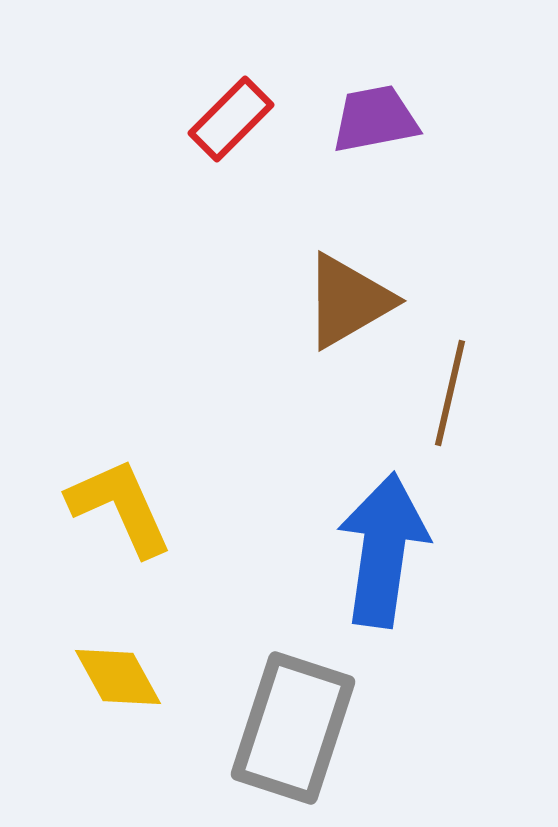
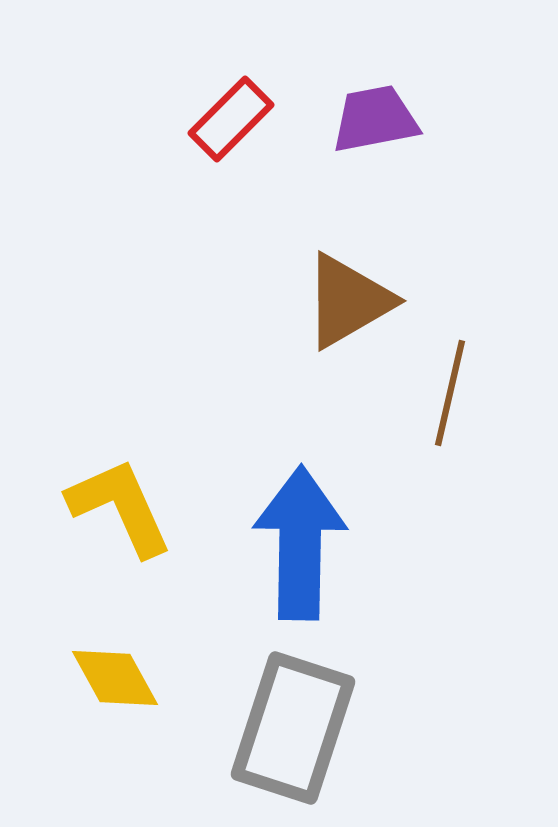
blue arrow: moved 83 px left, 7 px up; rotated 7 degrees counterclockwise
yellow diamond: moved 3 px left, 1 px down
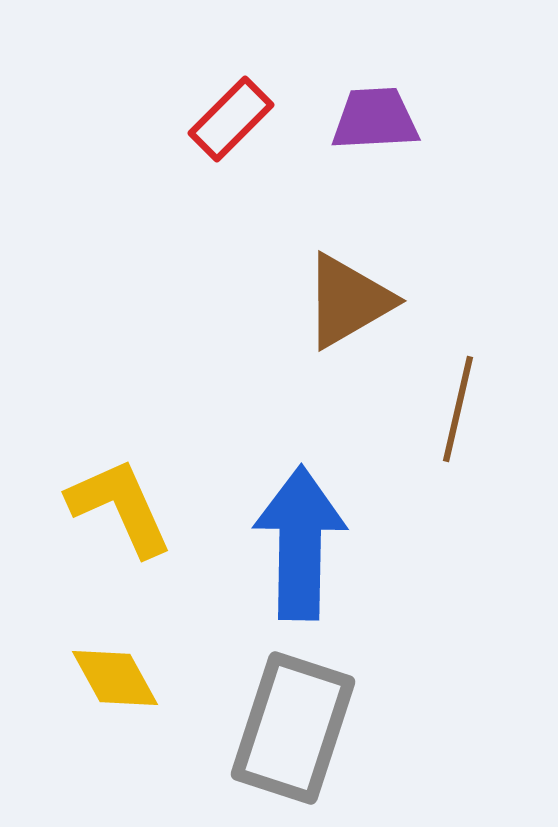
purple trapezoid: rotated 8 degrees clockwise
brown line: moved 8 px right, 16 px down
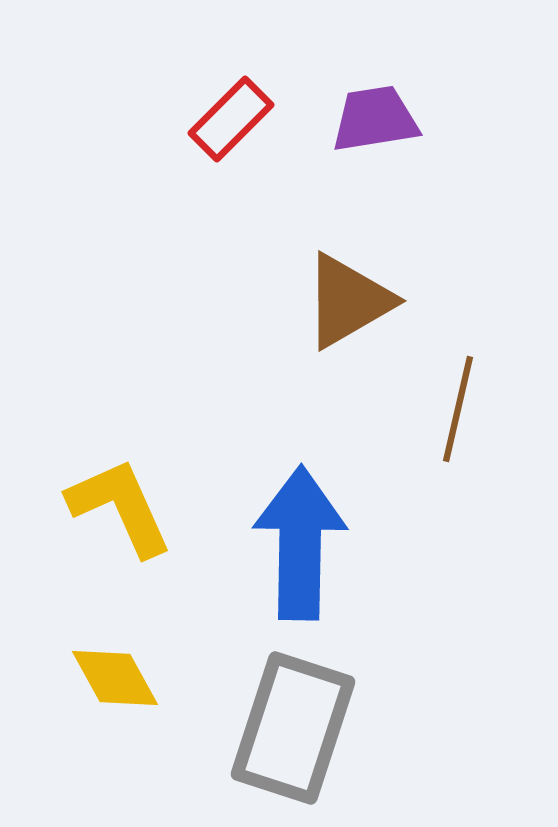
purple trapezoid: rotated 6 degrees counterclockwise
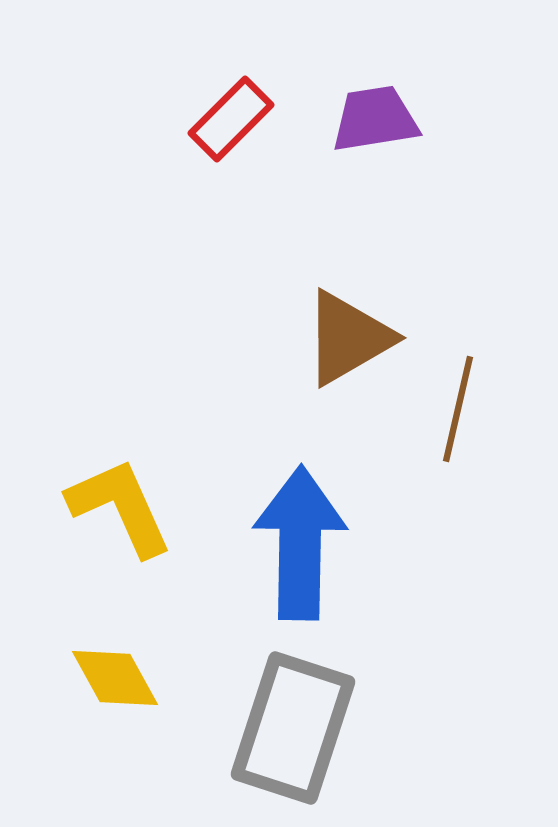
brown triangle: moved 37 px down
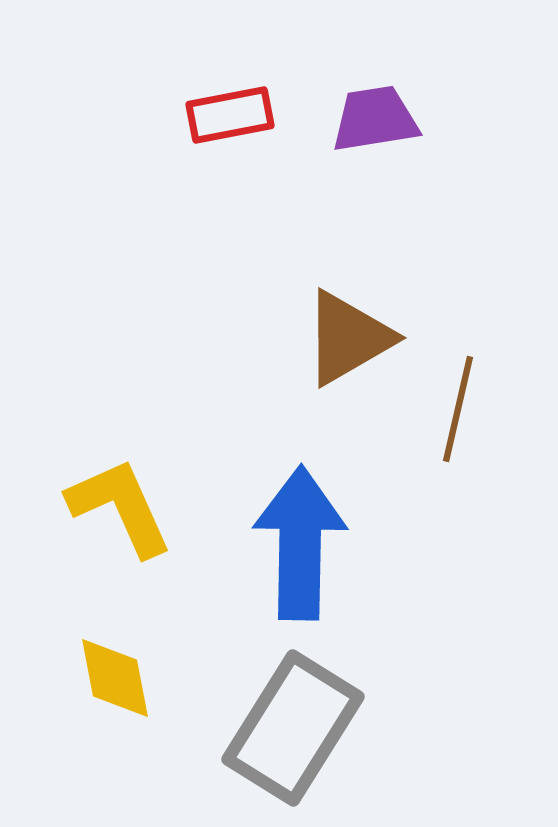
red rectangle: moved 1 px left, 4 px up; rotated 34 degrees clockwise
yellow diamond: rotated 18 degrees clockwise
gray rectangle: rotated 14 degrees clockwise
